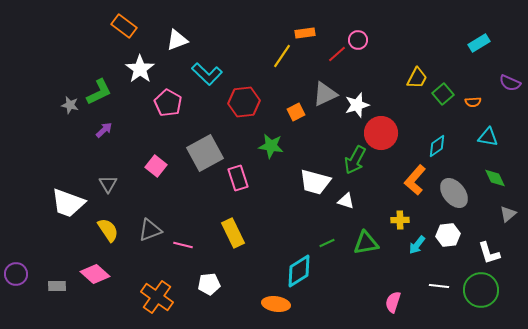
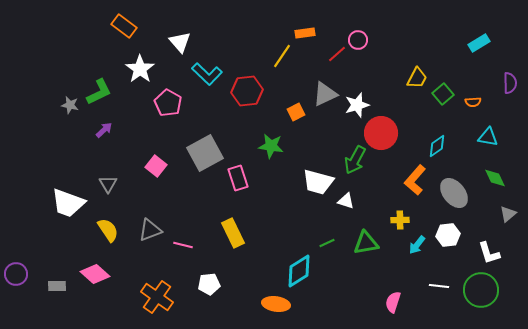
white triangle at (177, 40): moved 3 px right, 2 px down; rotated 50 degrees counterclockwise
purple semicircle at (510, 83): rotated 115 degrees counterclockwise
red hexagon at (244, 102): moved 3 px right, 11 px up
white trapezoid at (315, 182): moved 3 px right
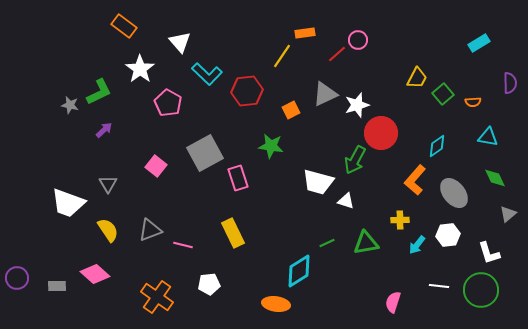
orange square at (296, 112): moved 5 px left, 2 px up
purple circle at (16, 274): moved 1 px right, 4 px down
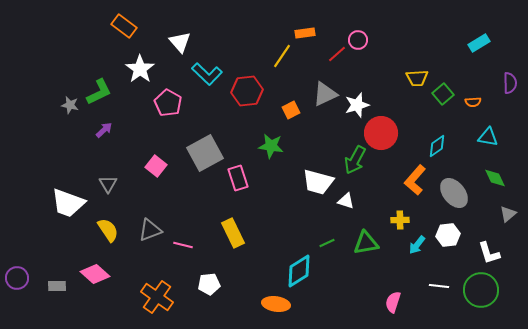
yellow trapezoid at (417, 78): rotated 60 degrees clockwise
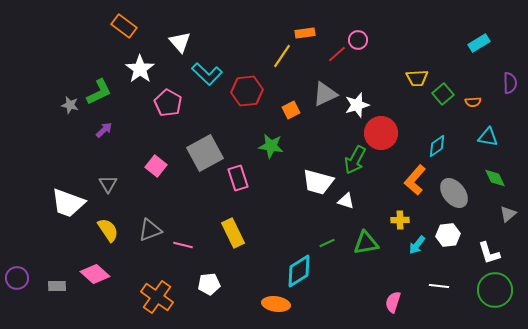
green circle at (481, 290): moved 14 px right
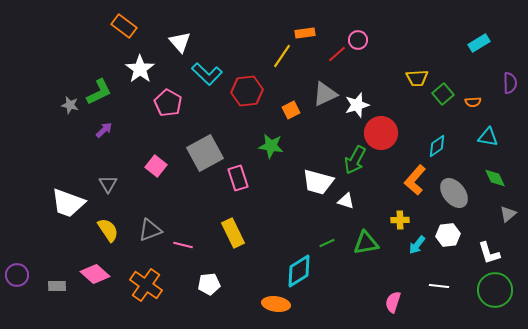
purple circle at (17, 278): moved 3 px up
orange cross at (157, 297): moved 11 px left, 12 px up
